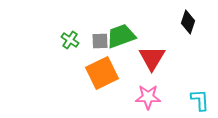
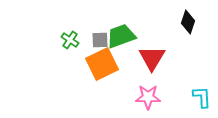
gray square: moved 1 px up
orange square: moved 9 px up
cyan L-shape: moved 2 px right, 3 px up
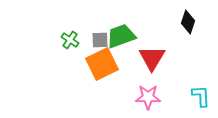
cyan L-shape: moved 1 px left, 1 px up
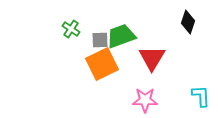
green cross: moved 1 px right, 11 px up
pink star: moved 3 px left, 3 px down
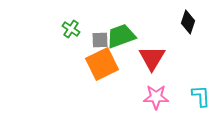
pink star: moved 11 px right, 3 px up
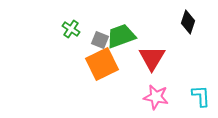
gray square: rotated 24 degrees clockwise
pink star: rotated 10 degrees clockwise
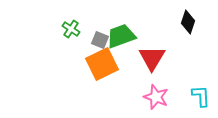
pink star: rotated 10 degrees clockwise
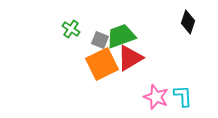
red triangle: moved 22 px left; rotated 28 degrees clockwise
cyan L-shape: moved 18 px left
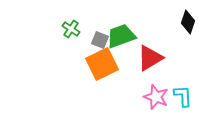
red triangle: moved 20 px right
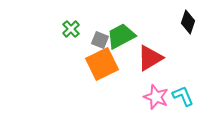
green cross: rotated 12 degrees clockwise
green trapezoid: rotated 8 degrees counterclockwise
cyan L-shape: rotated 20 degrees counterclockwise
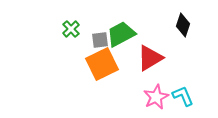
black diamond: moved 5 px left, 3 px down
green trapezoid: moved 2 px up
gray square: rotated 30 degrees counterclockwise
pink star: rotated 25 degrees clockwise
